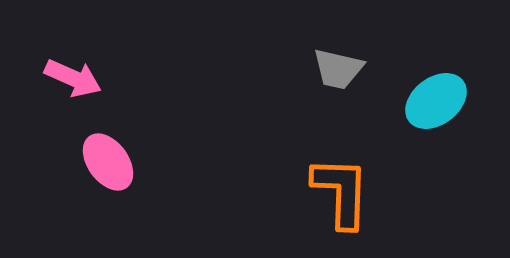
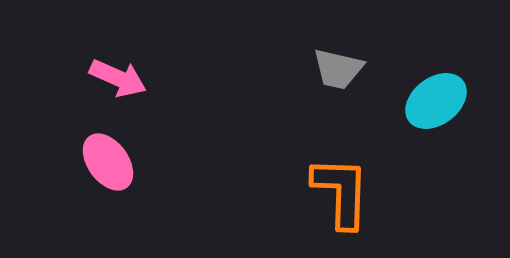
pink arrow: moved 45 px right
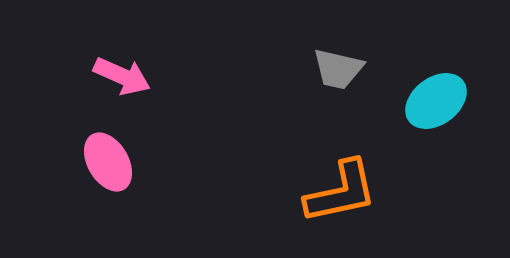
pink arrow: moved 4 px right, 2 px up
pink ellipse: rotated 6 degrees clockwise
orange L-shape: rotated 76 degrees clockwise
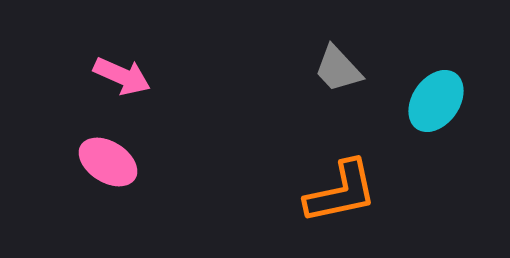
gray trapezoid: rotated 34 degrees clockwise
cyan ellipse: rotated 18 degrees counterclockwise
pink ellipse: rotated 28 degrees counterclockwise
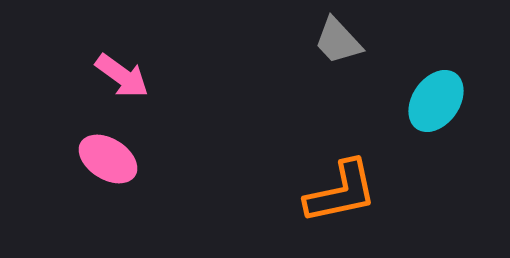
gray trapezoid: moved 28 px up
pink arrow: rotated 12 degrees clockwise
pink ellipse: moved 3 px up
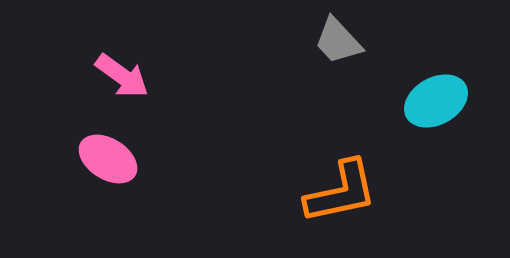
cyan ellipse: rotated 26 degrees clockwise
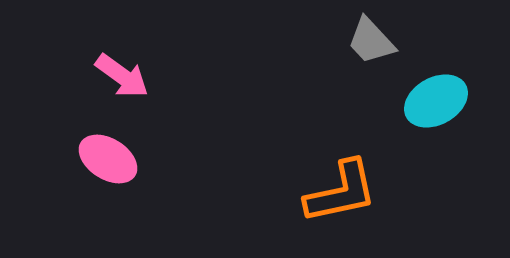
gray trapezoid: moved 33 px right
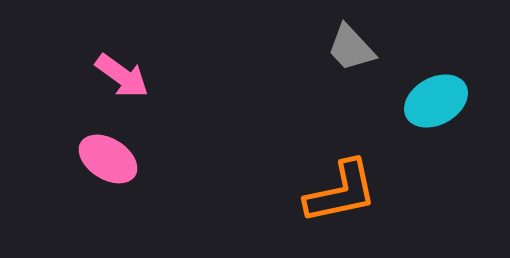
gray trapezoid: moved 20 px left, 7 px down
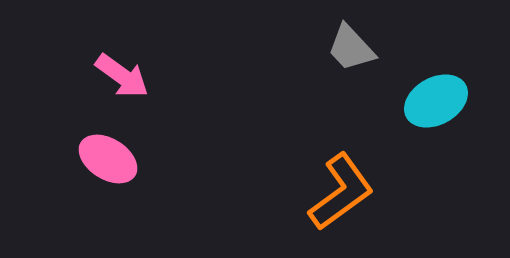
orange L-shape: rotated 24 degrees counterclockwise
